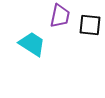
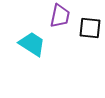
black square: moved 3 px down
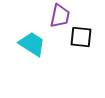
black square: moved 9 px left, 9 px down
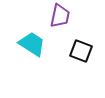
black square: moved 14 px down; rotated 15 degrees clockwise
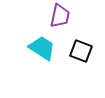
cyan trapezoid: moved 10 px right, 4 px down
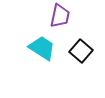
black square: rotated 20 degrees clockwise
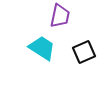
black square: moved 3 px right, 1 px down; rotated 25 degrees clockwise
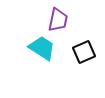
purple trapezoid: moved 2 px left, 4 px down
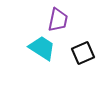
black square: moved 1 px left, 1 px down
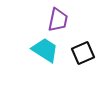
cyan trapezoid: moved 3 px right, 2 px down
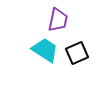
black square: moved 6 px left
